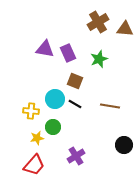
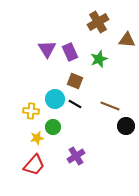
brown triangle: moved 2 px right, 11 px down
purple triangle: moved 2 px right; rotated 48 degrees clockwise
purple rectangle: moved 2 px right, 1 px up
brown line: rotated 12 degrees clockwise
black circle: moved 2 px right, 19 px up
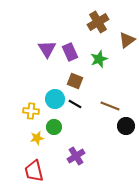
brown triangle: rotated 42 degrees counterclockwise
green circle: moved 1 px right
red trapezoid: moved 6 px down; rotated 125 degrees clockwise
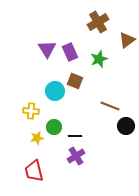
cyan circle: moved 8 px up
black line: moved 32 px down; rotated 32 degrees counterclockwise
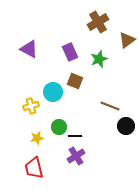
purple triangle: moved 18 px left; rotated 30 degrees counterclockwise
cyan circle: moved 2 px left, 1 px down
yellow cross: moved 5 px up; rotated 21 degrees counterclockwise
green circle: moved 5 px right
red trapezoid: moved 3 px up
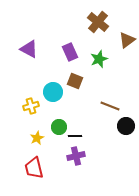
brown cross: rotated 20 degrees counterclockwise
yellow star: rotated 16 degrees counterclockwise
purple cross: rotated 18 degrees clockwise
